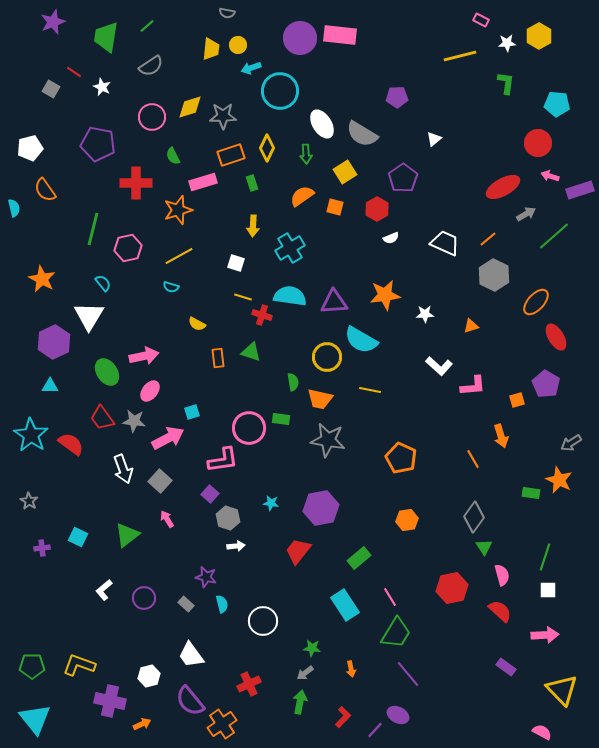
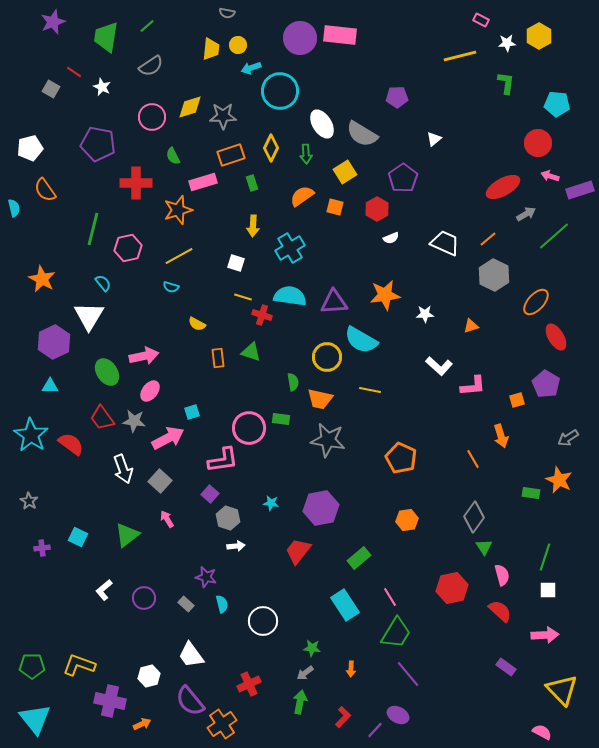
yellow diamond at (267, 148): moved 4 px right
gray arrow at (571, 443): moved 3 px left, 5 px up
orange arrow at (351, 669): rotated 14 degrees clockwise
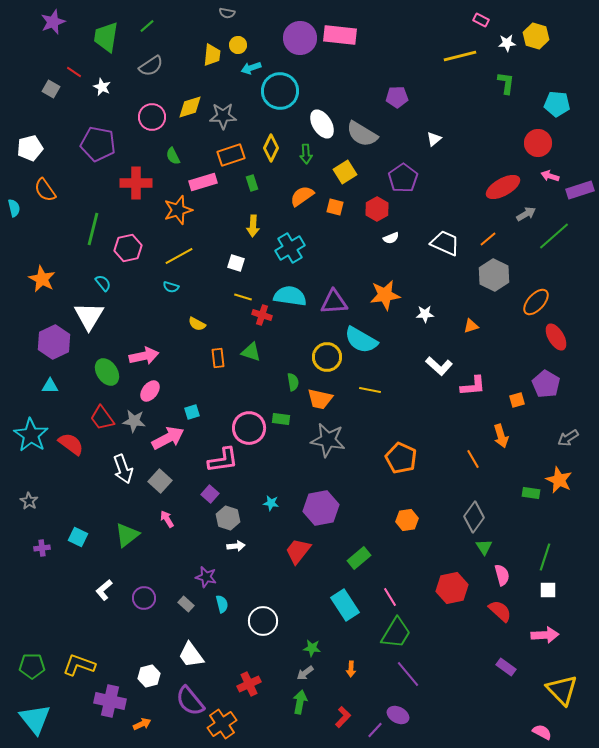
yellow hexagon at (539, 36): moved 3 px left; rotated 15 degrees counterclockwise
yellow trapezoid at (211, 49): moved 1 px right, 6 px down
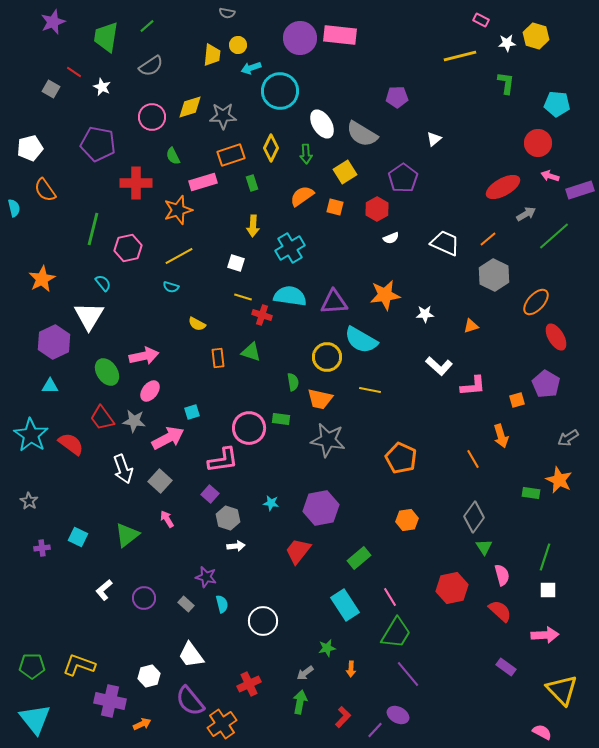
orange star at (42, 279): rotated 16 degrees clockwise
green star at (312, 648): moved 15 px right; rotated 18 degrees counterclockwise
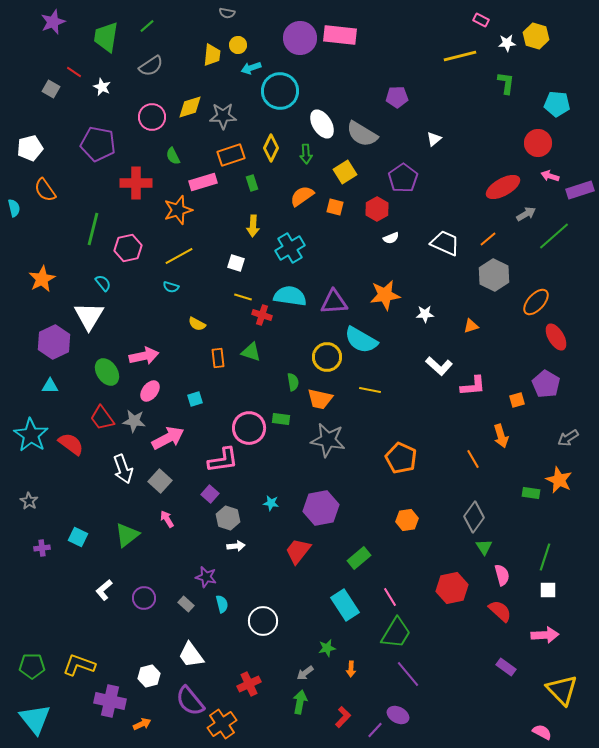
cyan square at (192, 412): moved 3 px right, 13 px up
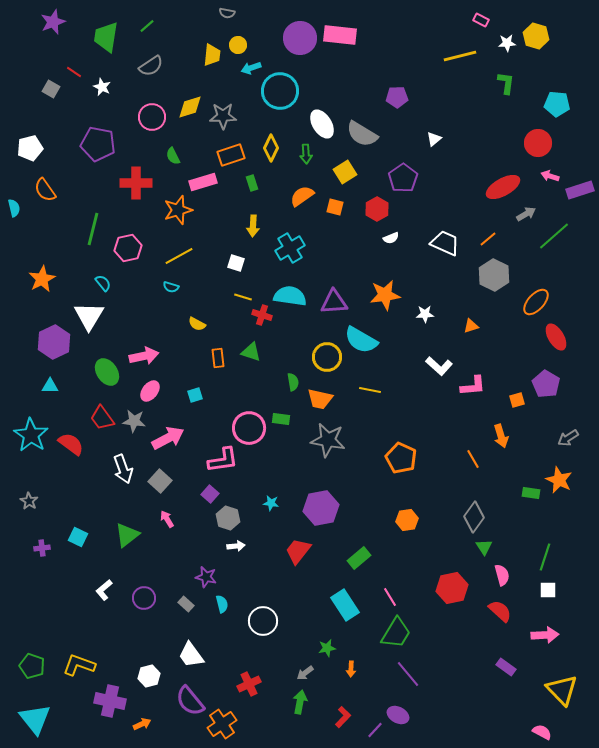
cyan square at (195, 399): moved 4 px up
green pentagon at (32, 666): rotated 20 degrees clockwise
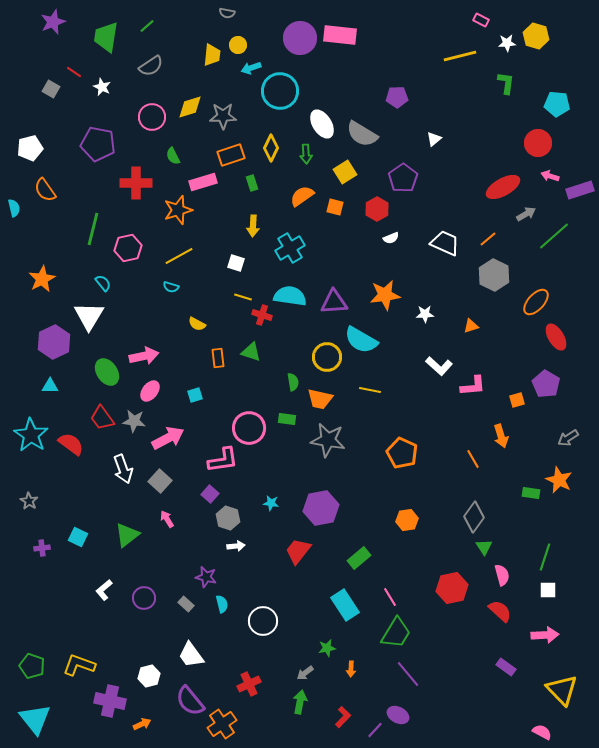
green rectangle at (281, 419): moved 6 px right
orange pentagon at (401, 458): moved 1 px right, 5 px up
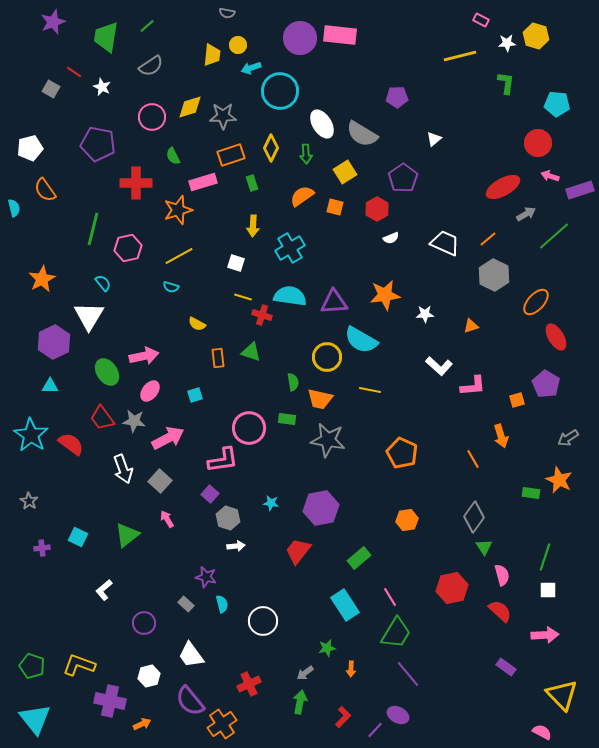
purple circle at (144, 598): moved 25 px down
yellow triangle at (562, 690): moved 5 px down
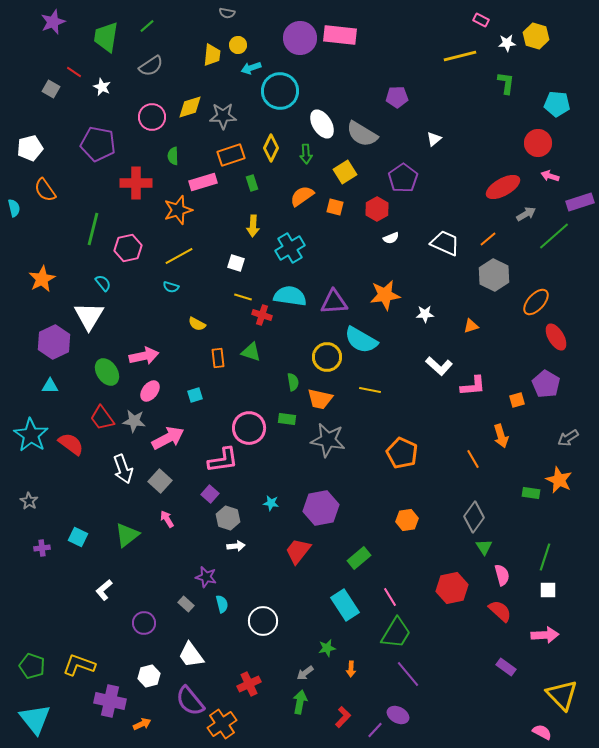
green semicircle at (173, 156): rotated 24 degrees clockwise
purple rectangle at (580, 190): moved 12 px down
